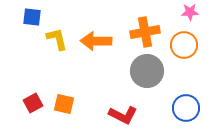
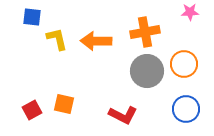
orange circle: moved 19 px down
red square: moved 1 px left, 7 px down
blue circle: moved 1 px down
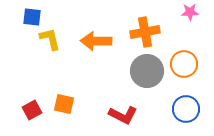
yellow L-shape: moved 7 px left
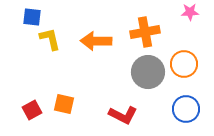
gray circle: moved 1 px right, 1 px down
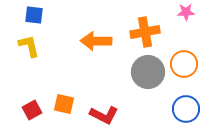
pink star: moved 4 px left
blue square: moved 2 px right, 2 px up
yellow L-shape: moved 21 px left, 7 px down
red L-shape: moved 19 px left
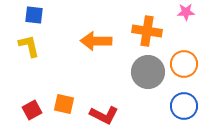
orange cross: moved 2 px right, 1 px up; rotated 20 degrees clockwise
blue circle: moved 2 px left, 3 px up
